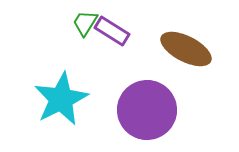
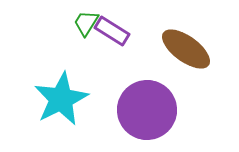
green trapezoid: moved 1 px right
brown ellipse: rotated 9 degrees clockwise
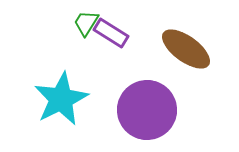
purple rectangle: moved 1 px left, 2 px down
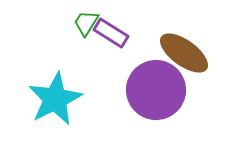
brown ellipse: moved 2 px left, 4 px down
cyan star: moved 6 px left
purple circle: moved 9 px right, 20 px up
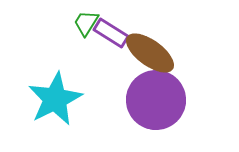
brown ellipse: moved 34 px left
purple circle: moved 10 px down
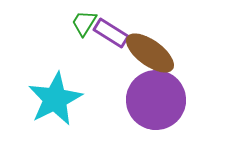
green trapezoid: moved 2 px left
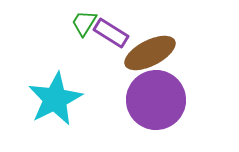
brown ellipse: rotated 63 degrees counterclockwise
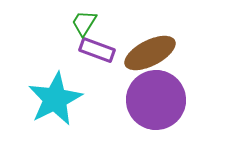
purple rectangle: moved 14 px left, 17 px down; rotated 12 degrees counterclockwise
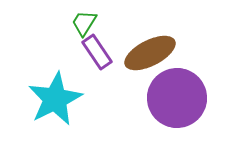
purple rectangle: moved 2 px down; rotated 36 degrees clockwise
purple circle: moved 21 px right, 2 px up
